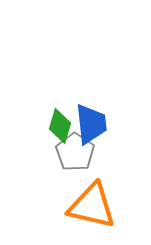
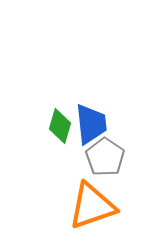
gray pentagon: moved 30 px right, 5 px down
orange triangle: rotated 32 degrees counterclockwise
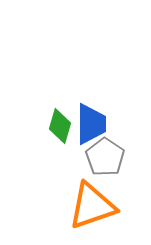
blue trapezoid: rotated 6 degrees clockwise
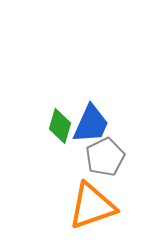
blue trapezoid: rotated 24 degrees clockwise
gray pentagon: rotated 12 degrees clockwise
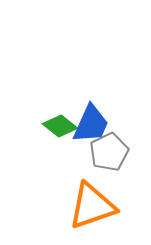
green diamond: rotated 68 degrees counterclockwise
gray pentagon: moved 4 px right, 5 px up
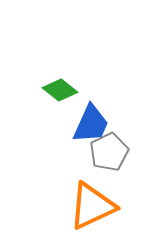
green diamond: moved 36 px up
orange triangle: rotated 6 degrees counterclockwise
